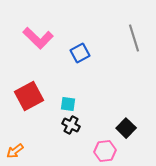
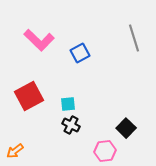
pink L-shape: moved 1 px right, 2 px down
cyan square: rotated 14 degrees counterclockwise
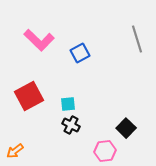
gray line: moved 3 px right, 1 px down
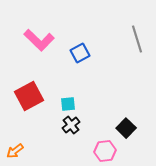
black cross: rotated 24 degrees clockwise
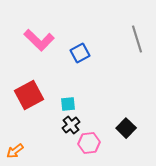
red square: moved 1 px up
pink hexagon: moved 16 px left, 8 px up
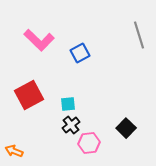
gray line: moved 2 px right, 4 px up
orange arrow: moved 1 px left; rotated 60 degrees clockwise
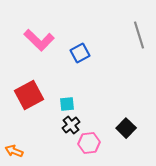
cyan square: moved 1 px left
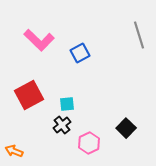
black cross: moved 9 px left
pink hexagon: rotated 20 degrees counterclockwise
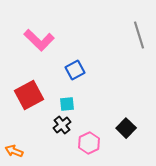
blue square: moved 5 px left, 17 px down
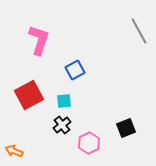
gray line: moved 4 px up; rotated 12 degrees counterclockwise
pink L-shape: rotated 116 degrees counterclockwise
cyan square: moved 3 px left, 3 px up
black square: rotated 24 degrees clockwise
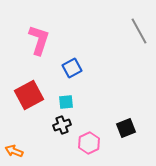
blue square: moved 3 px left, 2 px up
cyan square: moved 2 px right, 1 px down
black cross: rotated 18 degrees clockwise
